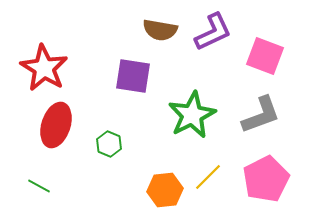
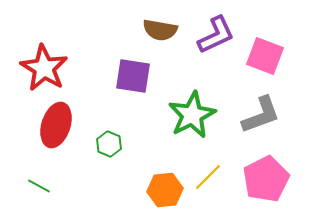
purple L-shape: moved 3 px right, 3 px down
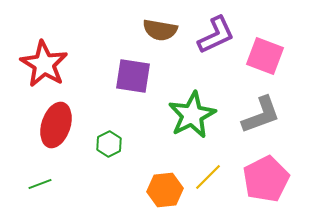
red star: moved 4 px up
green hexagon: rotated 10 degrees clockwise
green line: moved 1 px right, 2 px up; rotated 50 degrees counterclockwise
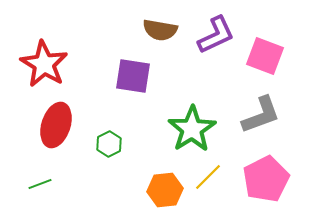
green star: moved 14 px down; rotated 6 degrees counterclockwise
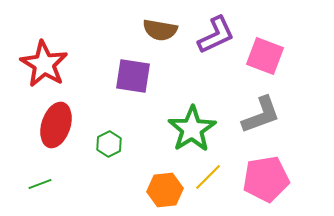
pink pentagon: rotated 18 degrees clockwise
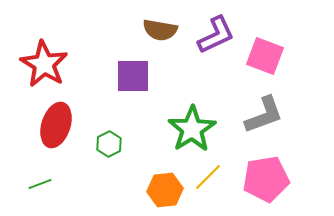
purple square: rotated 9 degrees counterclockwise
gray L-shape: moved 3 px right
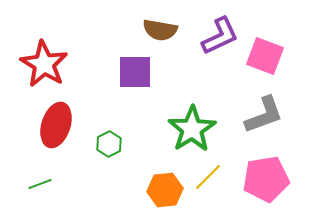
purple L-shape: moved 4 px right, 1 px down
purple square: moved 2 px right, 4 px up
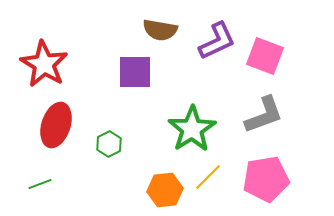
purple L-shape: moved 3 px left, 5 px down
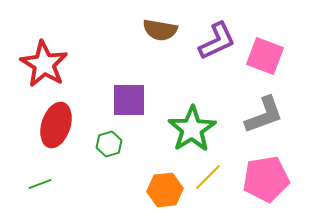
purple square: moved 6 px left, 28 px down
green hexagon: rotated 10 degrees clockwise
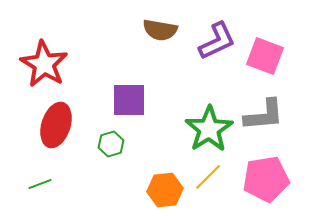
gray L-shape: rotated 15 degrees clockwise
green star: moved 17 px right
green hexagon: moved 2 px right
